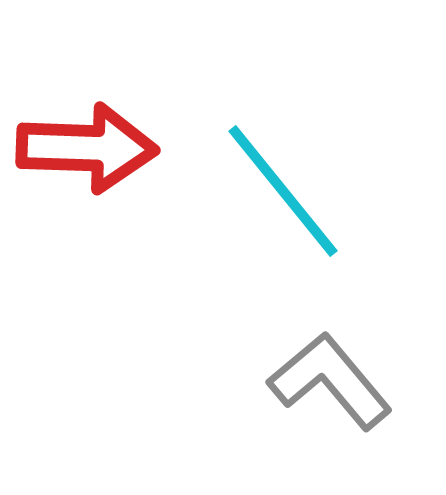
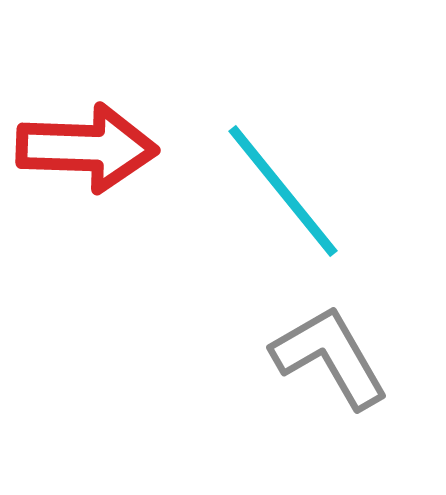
gray L-shape: moved 24 px up; rotated 10 degrees clockwise
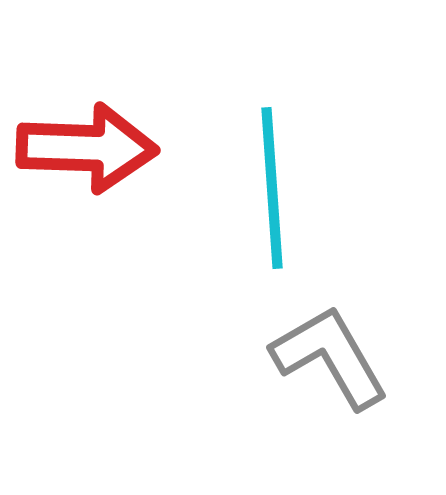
cyan line: moved 11 px left, 3 px up; rotated 35 degrees clockwise
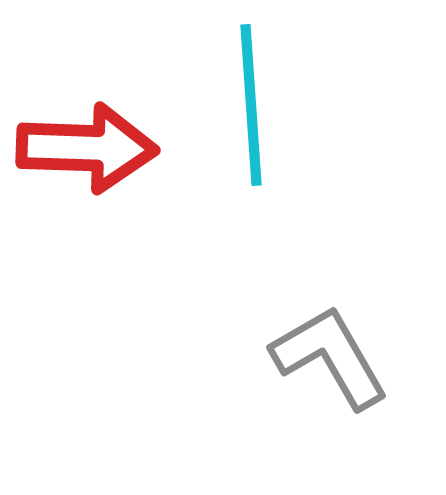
cyan line: moved 21 px left, 83 px up
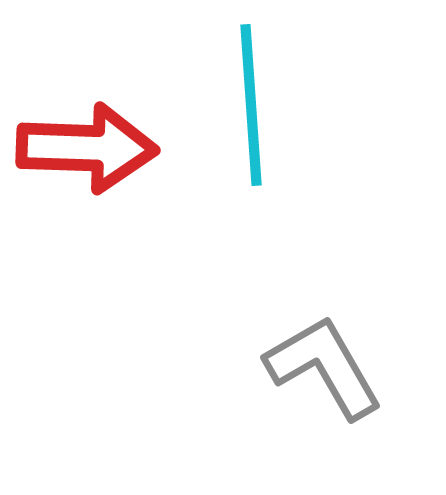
gray L-shape: moved 6 px left, 10 px down
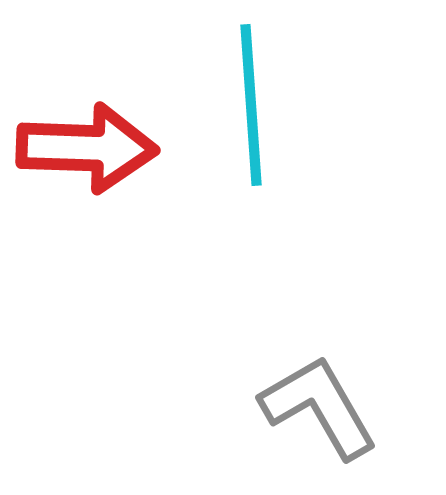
gray L-shape: moved 5 px left, 40 px down
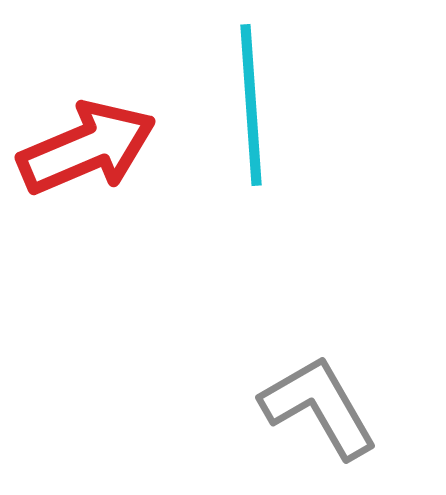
red arrow: rotated 25 degrees counterclockwise
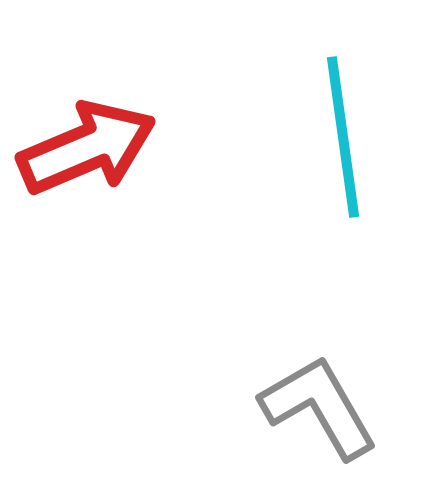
cyan line: moved 92 px right, 32 px down; rotated 4 degrees counterclockwise
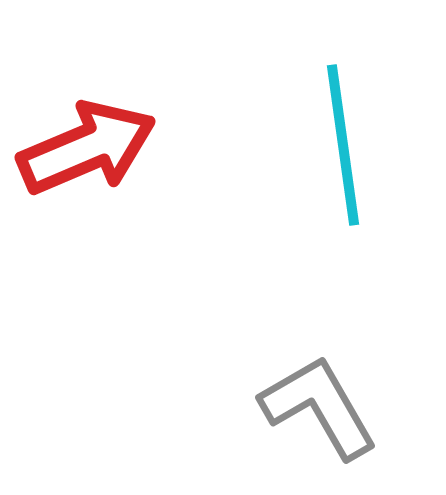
cyan line: moved 8 px down
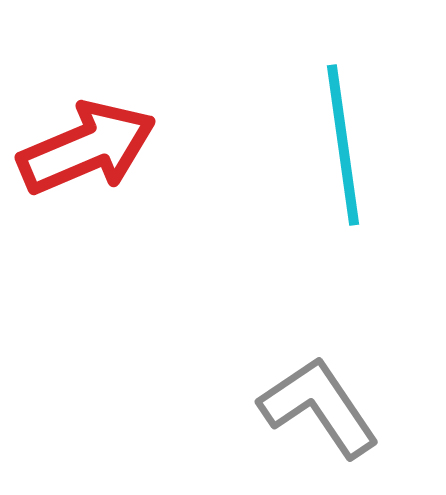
gray L-shape: rotated 4 degrees counterclockwise
